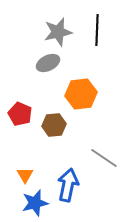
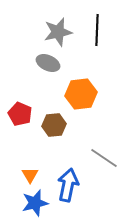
gray ellipse: rotated 50 degrees clockwise
orange triangle: moved 5 px right
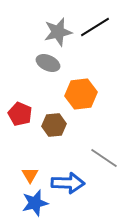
black line: moved 2 px left, 3 px up; rotated 56 degrees clockwise
blue arrow: moved 2 px up; rotated 80 degrees clockwise
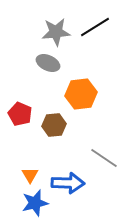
gray star: moved 2 px left; rotated 8 degrees clockwise
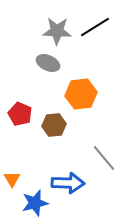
gray star: moved 1 px right, 1 px up; rotated 8 degrees clockwise
gray line: rotated 16 degrees clockwise
orange triangle: moved 18 px left, 4 px down
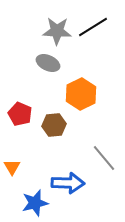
black line: moved 2 px left
orange hexagon: rotated 20 degrees counterclockwise
orange triangle: moved 12 px up
